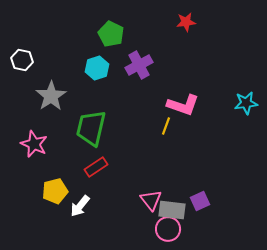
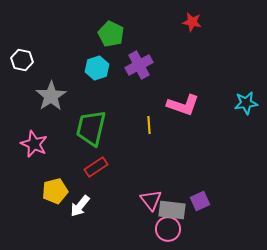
red star: moved 6 px right; rotated 18 degrees clockwise
yellow line: moved 17 px left, 1 px up; rotated 24 degrees counterclockwise
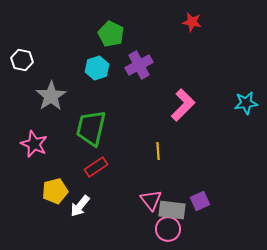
pink L-shape: rotated 64 degrees counterclockwise
yellow line: moved 9 px right, 26 px down
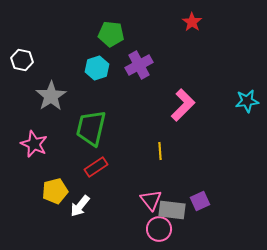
red star: rotated 24 degrees clockwise
green pentagon: rotated 20 degrees counterclockwise
cyan star: moved 1 px right, 2 px up
yellow line: moved 2 px right
pink circle: moved 9 px left
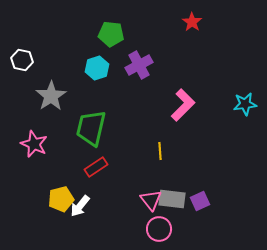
cyan star: moved 2 px left, 3 px down
yellow pentagon: moved 6 px right, 8 px down
gray rectangle: moved 11 px up
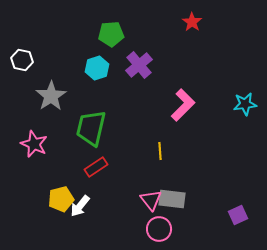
green pentagon: rotated 10 degrees counterclockwise
purple cross: rotated 12 degrees counterclockwise
purple square: moved 38 px right, 14 px down
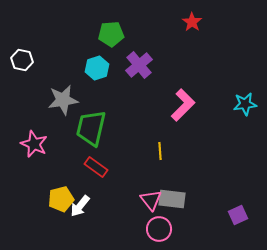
gray star: moved 12 px right, 4 px down; rotated 24 degrees clockwise
red rectangle: rotated 70 degrees clockwise
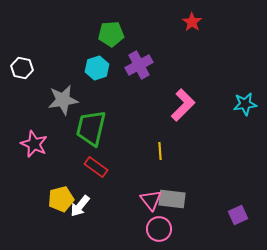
white hexagon: moved 8 px down
purple cross: rotated 12 degrees clockwise
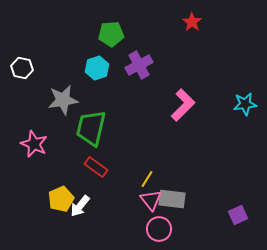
yellow line: moved 13 px left, 28 px down; rotated 36 degrees clockwise
yellow pentagon: rotated 10 degrees counterclockwise
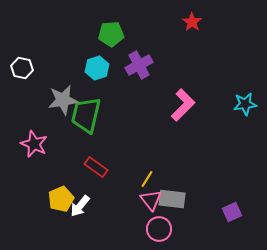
green trapezoid: moved 5 px left, 13 px up
purple square: moved 6 px left, 3 px up
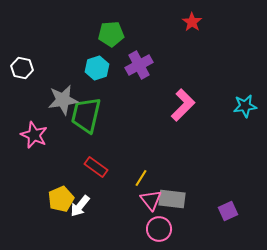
cyan star: moved 2 px down
pink star: moved 9 px up
yellow line: moved 6 px left, 1 px up
purple square: moved 4 px left, 1 px up
